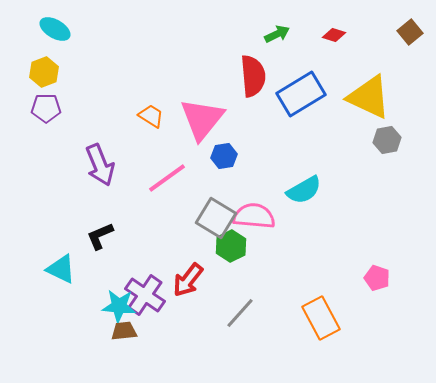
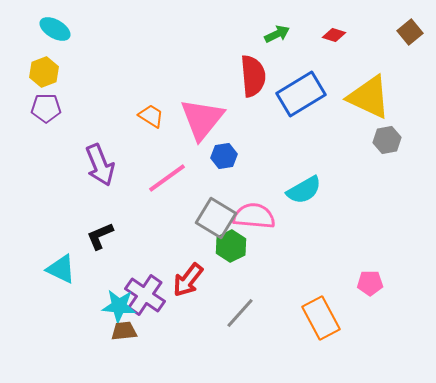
pink pentagon: moved 7 px left, 5 px down; rotated 20 degrees counterclockwise
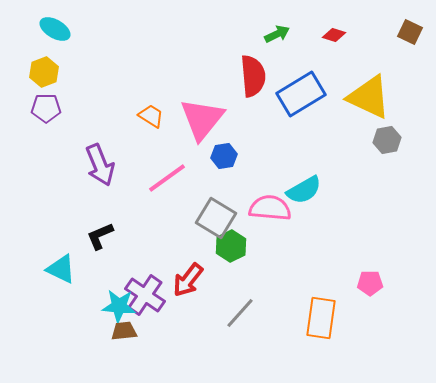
brown square: rotated 25 degrees counterclockwise
pink semicircle: moved 16 px right, 8 px up
orange rectangle: rotated 36 degrees clockwise
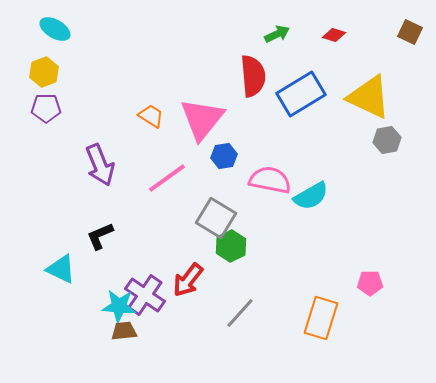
cyan semicircle: moved 7 px right, 6 px down
pink semicircle: moved 28 px up; rotated 6 degrees clockwise
orange rectangle: rotated 9 degrees clockwise
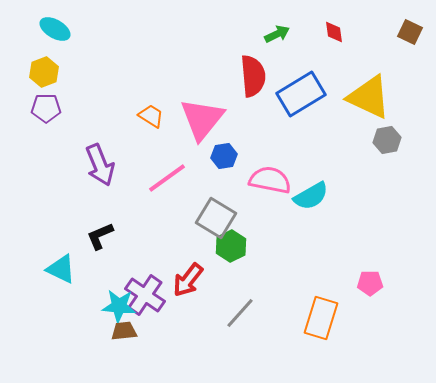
red diamond: moved 3 px up; rotated 65 degrees clockwise
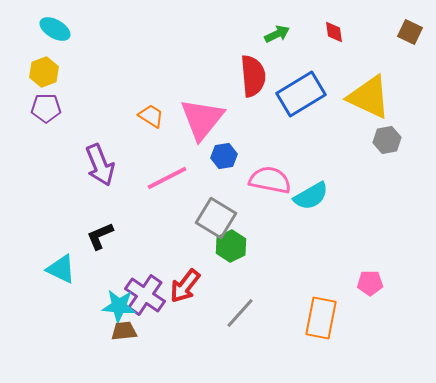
pink line: rotated 9 degrees clockwise
red arrow: moved 3 px left, 6 px down
orange rectangle: rotated 6 degrees counterclockwise
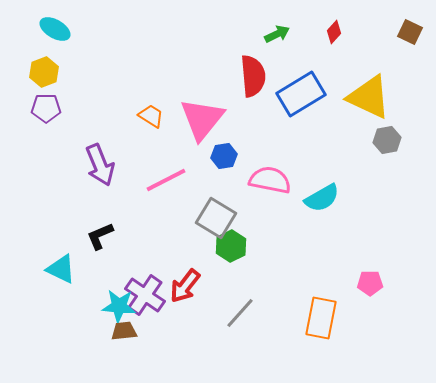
red diamond: rotated 50 degrees clockwise
pink line: moved 1 px left, 2 px down
cyan semicircle: moved 11 px right, 2 px down
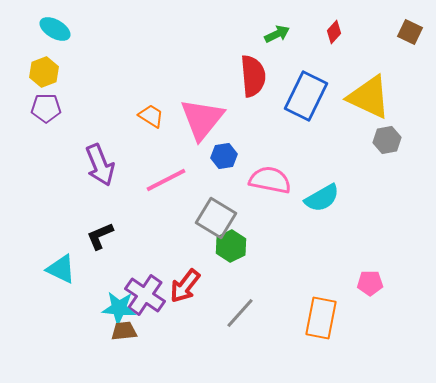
blue rectangle: moved 5 px right, 2 px down; rotated 33 degrees counterclockwise
cyan star: moved 2 px down
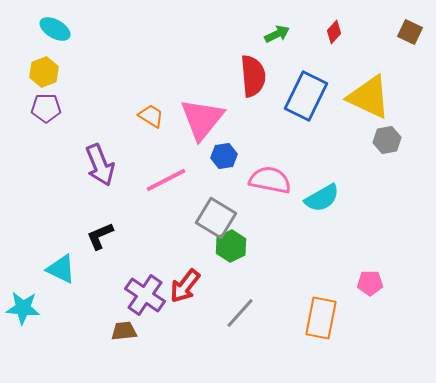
cyan star: moved 96 px left
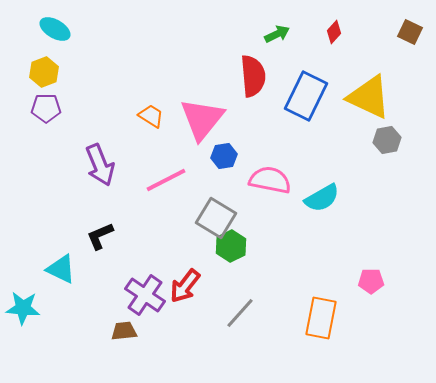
pink pentagon: moved 1 px right, 2 px up
